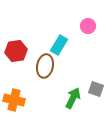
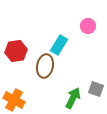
orange cross: rotated 15 degrees clockwise
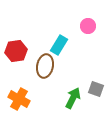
orange cross: moved 5 px right, 1 px up
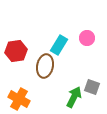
pink circle: moved 1 px left, 12 px down
gray square: moved 4 px left, 2 px up
green arrow: moved 1 px right, 1 px up
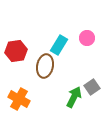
gray square: rotated 35 degrees clockwise
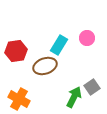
brown ellipse: rotated 60 degrees clockwise
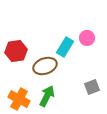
cyan rectangle: moved 6 px right, 2 px down
gray square: rotated 14 degrees clockwise
green arrow: moved 27 px left, 1 px up
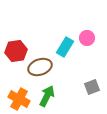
brown ellipse: moved 5 px left, 1 px down
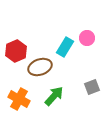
red hexagon: rotated 15 degrees counterclockwise
green arrow: moved 7 px right; rotated 15 degrees clockwise
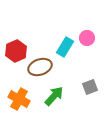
gray square: moved 2 px left
